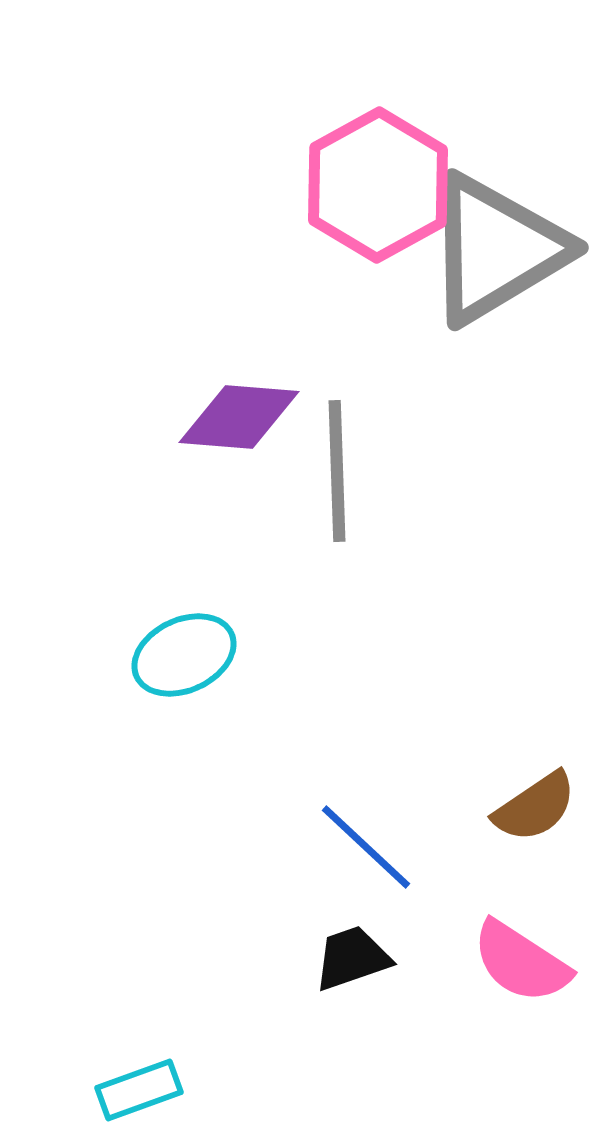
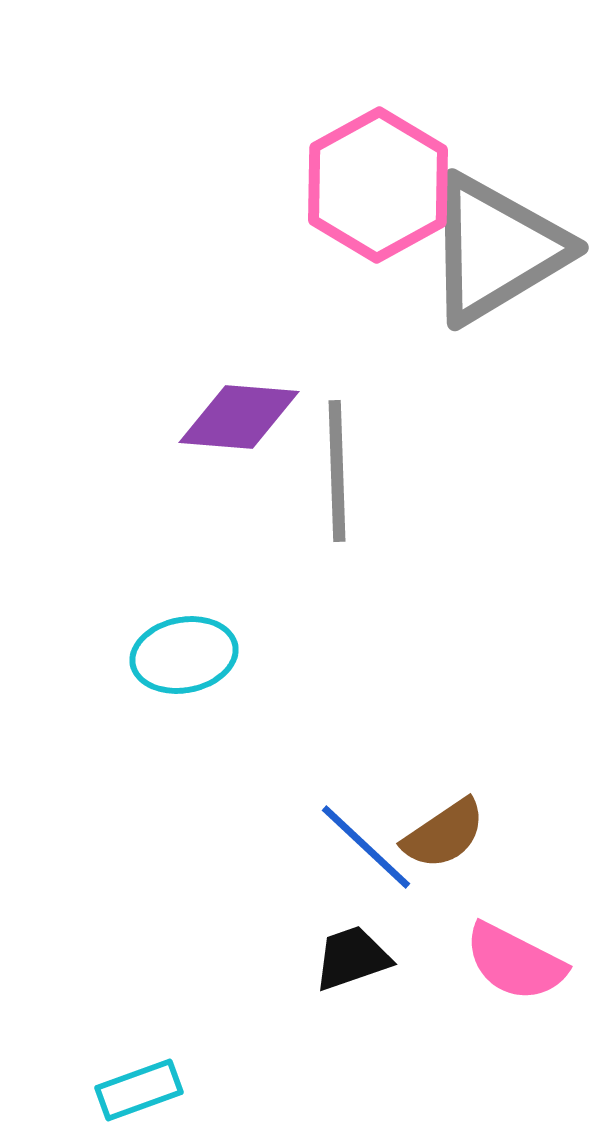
cyan ellipse: rotated 14 degrees clockwise
brown semicircle: moved 91 px left, 27 px down
pink semicircle: moved 6 px left; rotated 6 degrees counterclockwise
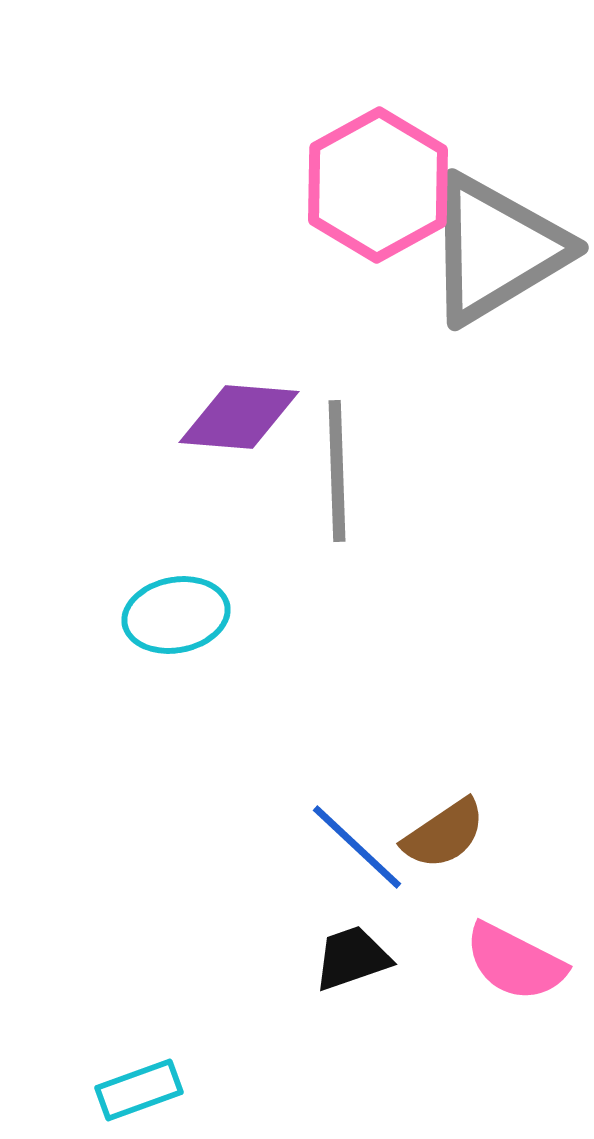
cyan ellipse: moved 8 px left, 40 px up
blue line: moved 9 px left
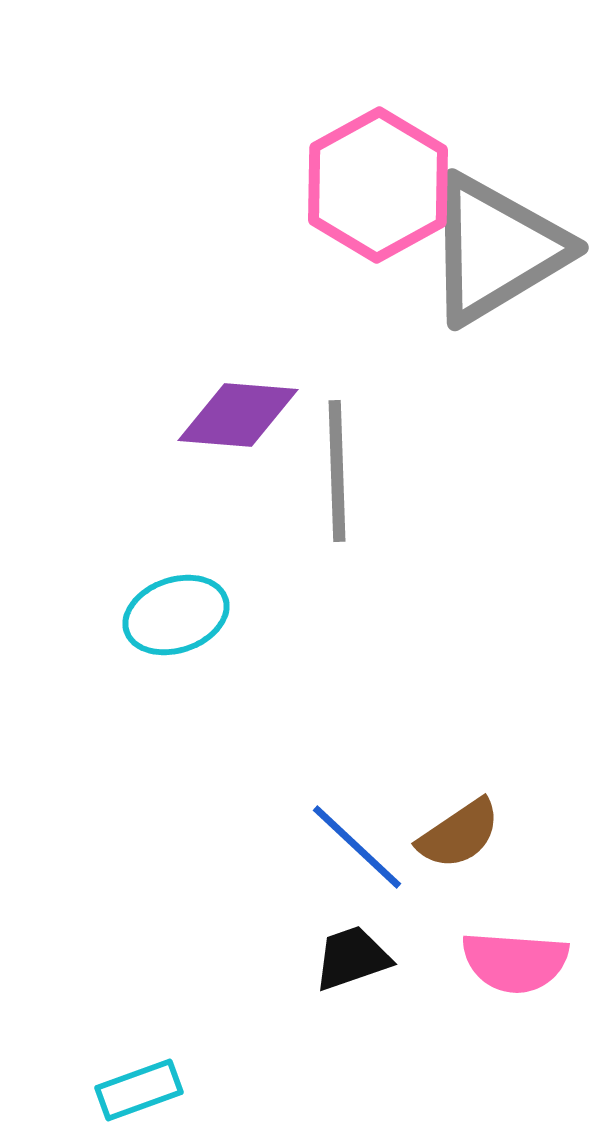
purple diamond: moved 1 px left, 2 px up
cyan ellipse: rotated 8 degrees counterclockwise
brown semicircle: moved 15 px right
pink semicircle: rotated 23 degrees counterclockwise
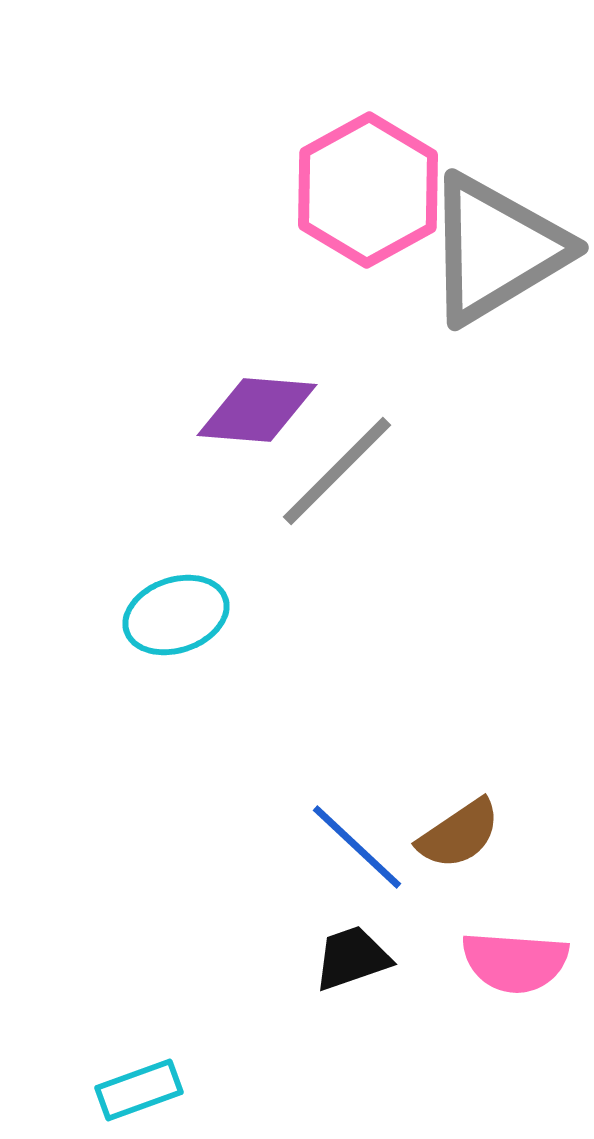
pink hexagon: moved 10 px left, 5 px down
purple diamond: moved 19 px right, 5 px up
gray line: rotated 47 degrees clockwise
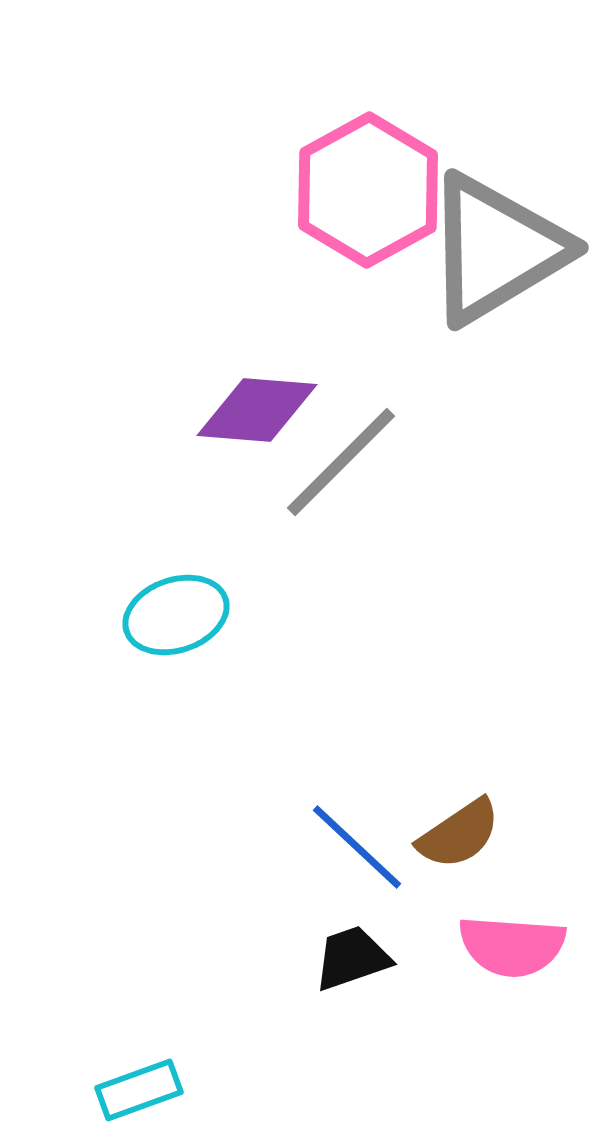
gray line: moved 4 px right, 9 px up
pink semicircle: moved 3 px left, 16 px up
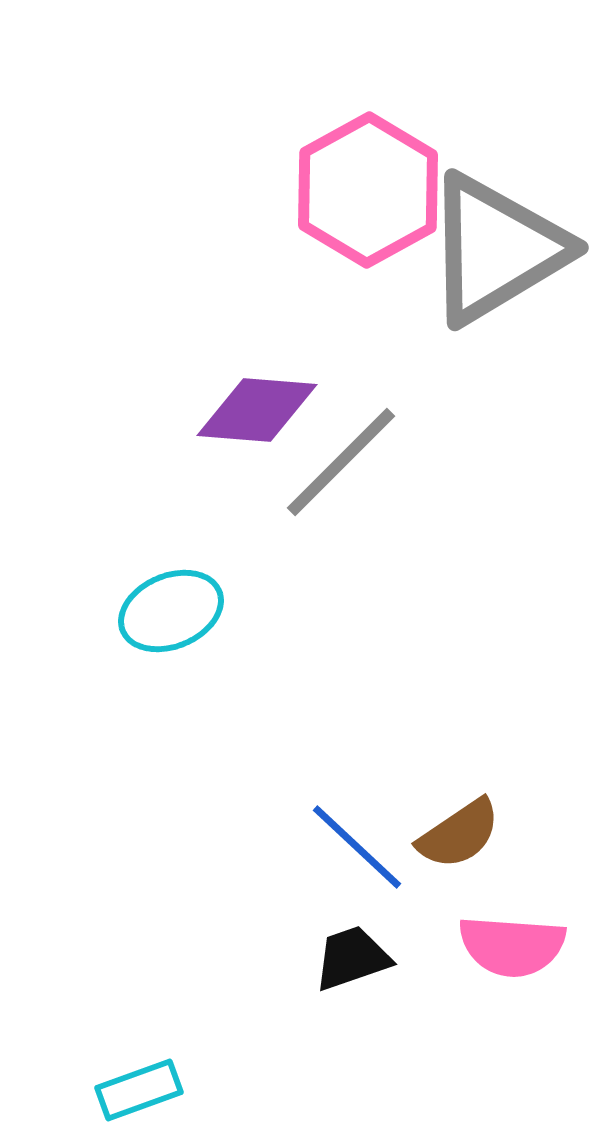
cyan ellipse: moved 5 px left, 4 px up; rotated 4 degrees counterclockwise
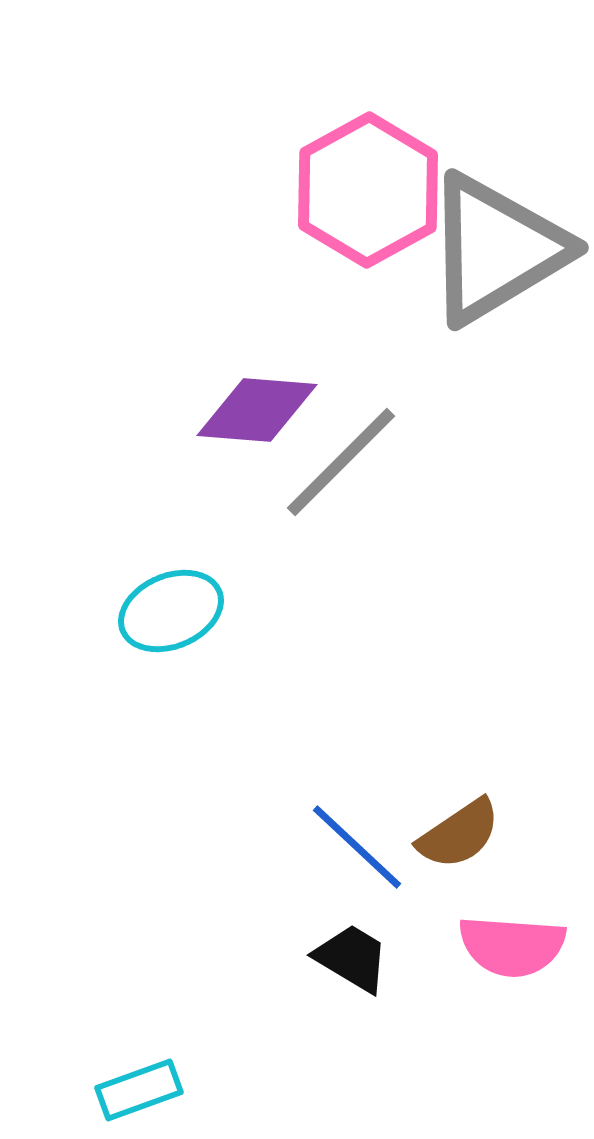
black trapezoid: rotated 50 degrees clockwise
